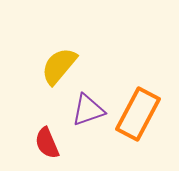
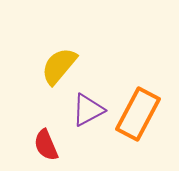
purple triangle: rotated 9 degrees counterclockwise
red semicircle: moved 1 px left, 2 px down
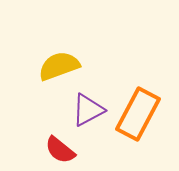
yellow semicircle: rotated 30 degrees clockwise
red semicircle: moved 14 px right, 5 px down; rotated 28 degrees counterclockwise
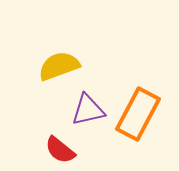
purple triangle: rotated 15 degrees clockwise
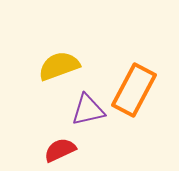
orange rectangle: moved 4 px left, 24 px up
red semicircle: rotated 116 degrees clockwise
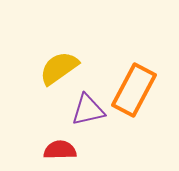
yellow semicircle: moved 2 px down; rotated 15 degrees counterclockwise
red semicircle: rotated 24 degrees clockwise
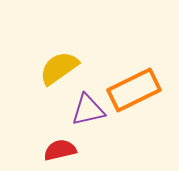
orange rectangle: rotated 36 degrees clockwise
red semicircle: rotated 12 degrees counterclockwise
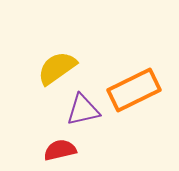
yellow semicircle: moved 2 px left
purple triangle: moved 5 px left
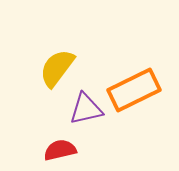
yellow semicircle: rotated 18 degrees counterclockwise
purple triangle: moved 3 px right, 1 px up
